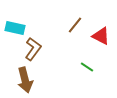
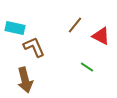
brown L-shape: moved 1 px right, 2 px up; rotated 60 degrees counterclockwise
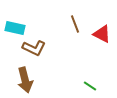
brown line: moved 1 px up; rotated 60 degrees counterclockwise
red triangle: moved 1 px right, 2 px up
brown L-shape: moved 1 px down; rotated 140 degrees clockwise
green line: moved 3 px right, 19 px down
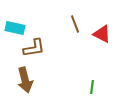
brown L-shape: rotated 35 degrees counterclockwise
green line: moved 2 px right, 1 px down; rotated 64 degrees clockwise
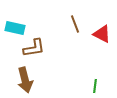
green line: moved 3 px right, 1 px up
